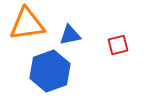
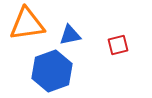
blue hexagon: moved 2 px right
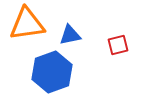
blue hexagon: moved 1 px down
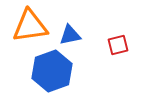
orange triangle: moved 3 px right, 2 px down
blue hexagon: moved 1 px up
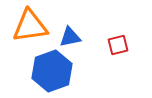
blue triangle: moved 2 px down
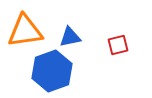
orange triangle: moved 5 px left, 5 px down
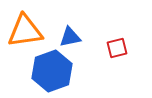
red square: moved 1 px left, 3 px down
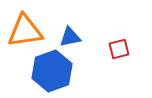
red square: moved 2 px right, 1 px down
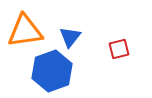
blue triangle: rotated 40 degrees counterclockwise
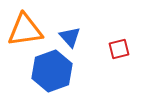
orange triangle: moved 1 px up
blue triangle: rotated 20 degrees counterclockwise
